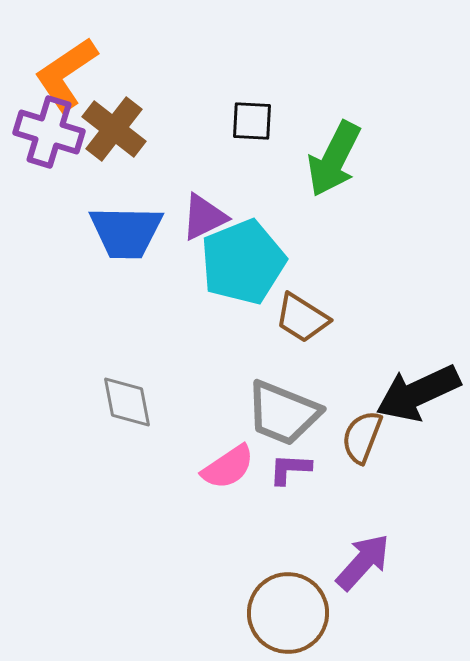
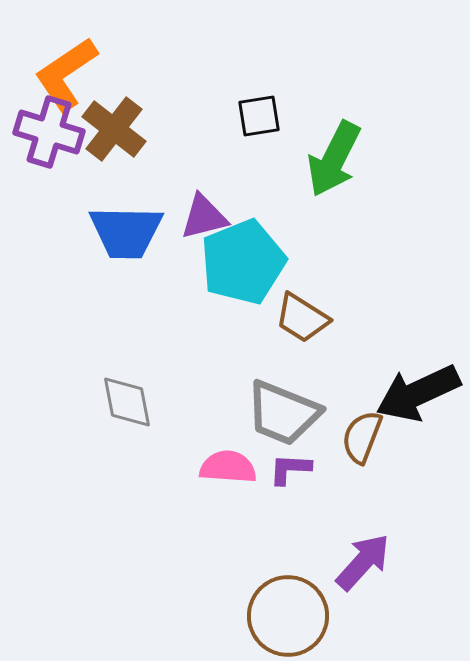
black square: moved 7 px right, 5 px up; rotated 12 degrees counterclockwise
purple triangle: rotated 12 degrees clockwise
pink semicircle: rotated 142 degrees counterclockwise
brown circle: moved 3 px down
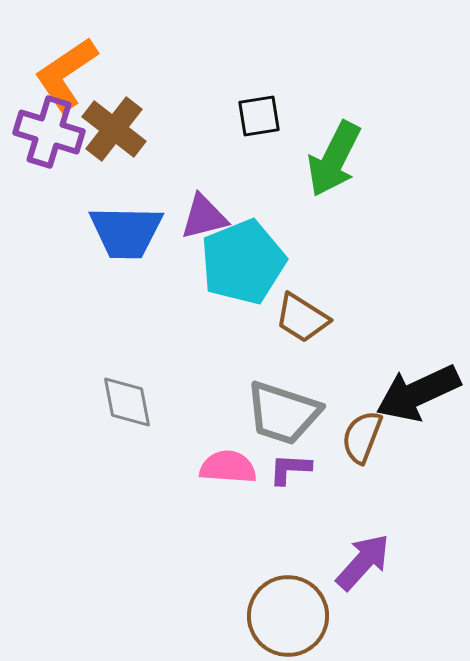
gray trapezoid: rotated 4 degrees counterclockwise
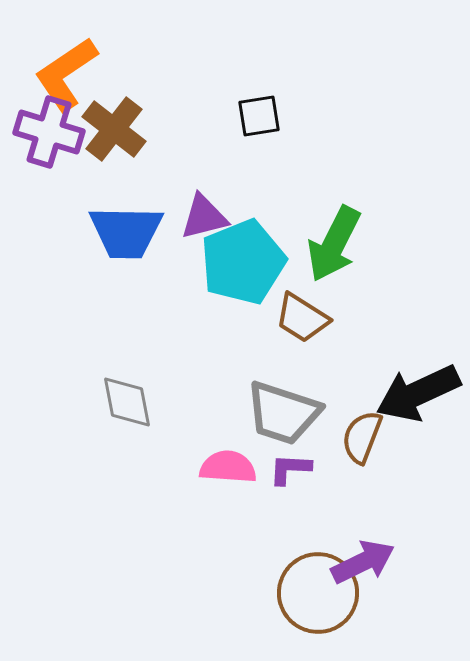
green arrow: moved 85 px down
purple arrow: rotated 22 degrees clockwise
brown circle: moved 30 px right, 23 px up
